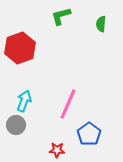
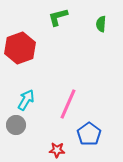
green L-shape: moved 3 px left, 1 px down
cyan arrow: moved 2 px right, 1 px up; rotated 10 degrees clockwise
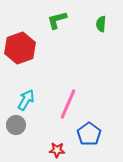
green L-shape: moved 1 px left, 3 px down
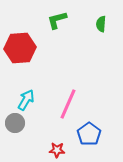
red hexagon: rotated 16 degrees clockwise
gray circle: moved 1 px left, 2 px up
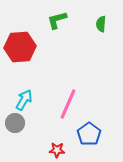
red hexagon: moved 1 px up
cyan arrow: moved 2 px left
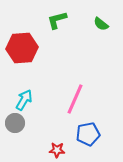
green semicircle: rotated 56 degrees counterclockwise
red hexagon: moved 2 px right, 1 px down
pink line: moved 7 px right, 5 px up
blue pentagon: moved 1 px left; rotated 25 degrees clockwise
